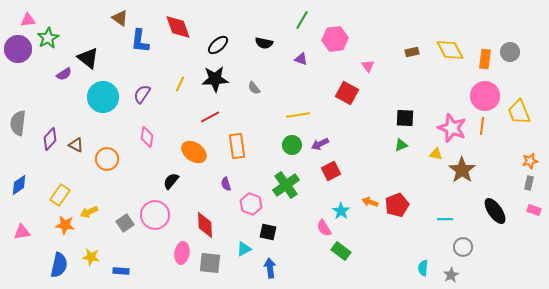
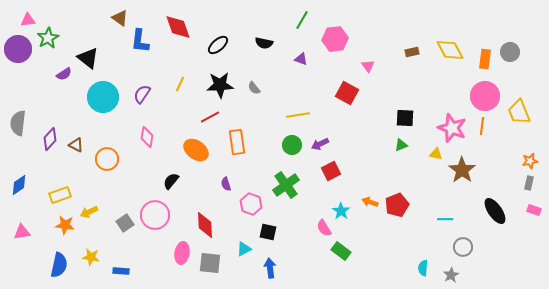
black star at (215, 79): moved 5 px right, 6 px down
orange rectangle at (237, 146): moved 4 px up
orange ellipse at (194, 152): moved 2 px right, 2 px up
yellow rectangle at (60, 195): rotated 35 degrees clockwise
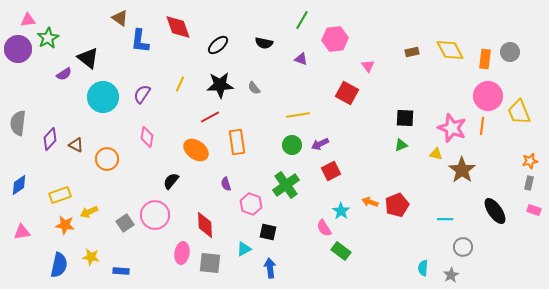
pink circle at (485, 96): moved 3 px right
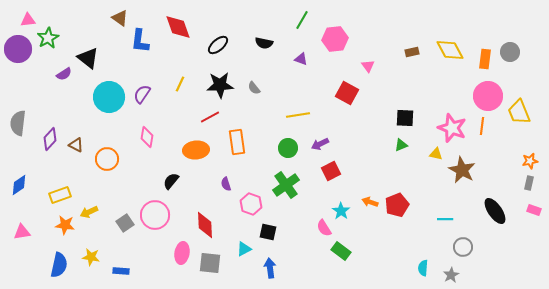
cyan circle at (103, 97): moved 6 px right
green circle at (292, 145): moved 4 px left, 3 px down
orange ellipse at (196, 150): rotated 40 degrees counterclockwise
brown star at (462, 170): rotated 8 degrees counterclockwise
